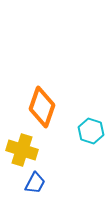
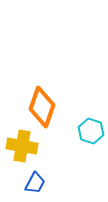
yellow cross: moved 4 px up; rotated 8 degrees counterclockwise
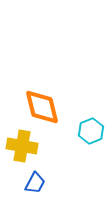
orange diamond: rotated 33 degrees counterclockwise
cyan hexagon: rotated 20 degrees clockwise
